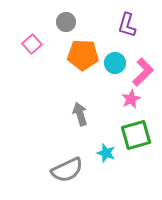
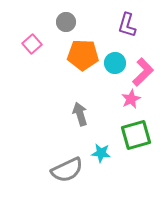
cyan star: moved 5 px left; rotated 12 degrees counterclockwise
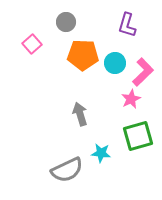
green square: moved 2 px right, 1 px down
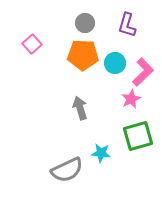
gray circle: moved 19 px right, 1 px down
gray arrow: moved 6 px up
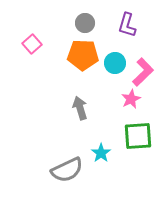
green square: rotated 12 degrees clockwise
cyan star: rotated 30 degrees clockwise
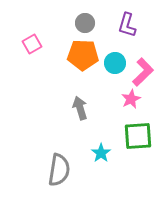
pink square: rotated 12 degrees clockwise
gray semicircle: moved 8 px left; rotated 56 degrees counterclockwise
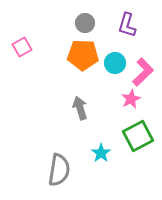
pink square: moved 10 px left, 3 px down
green square: rotated 24 degrees counterclockwise
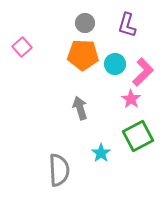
pink square: rotated 12 degrees counterclockwise
cyan circle: moved 1 px down
pink star: rotated 12 degrees counterclockwise
gray semicircle: rotated 12 degrees counterclockwise
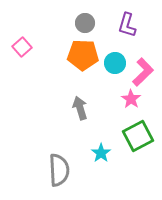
cyan circle: moved 1 px up
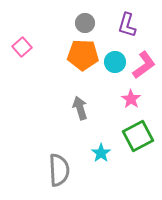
cyan circle: moved 1 px up
pink L-shape: moved 1 px right, 7 px up; rotated 8 degrees clockwise
